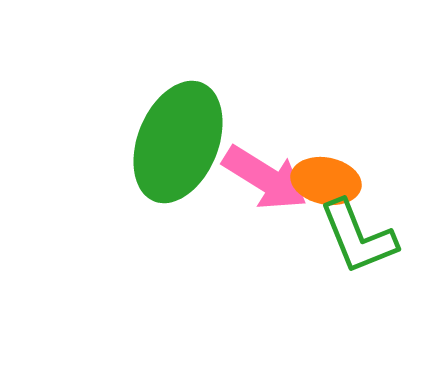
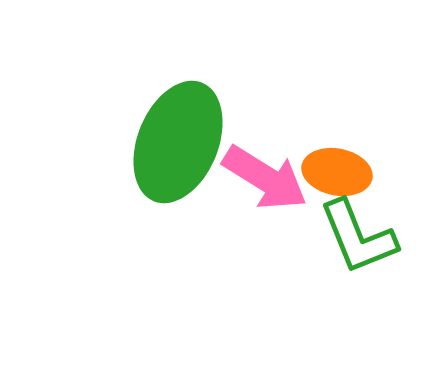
orange ellipse: moved 11 px right, 9 px up
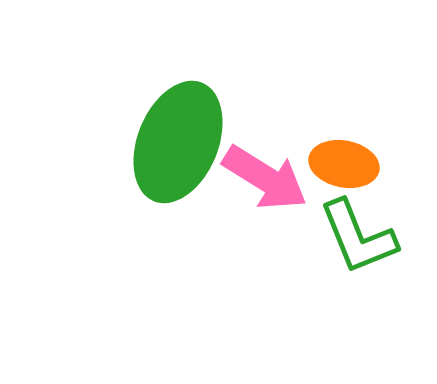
orange ellipse: moved 7 px right, 8 px up
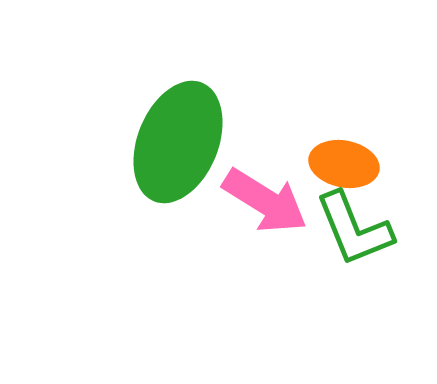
pink arrow: moved 23 px down
green L-shape: moved 4 px left, 8 px up
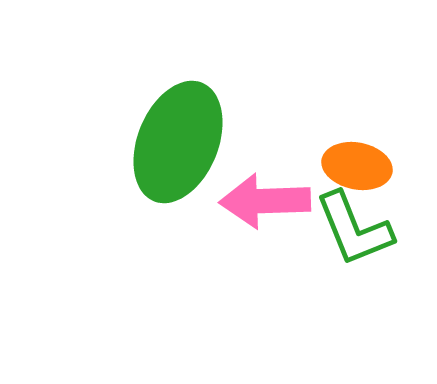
orange ellipse: moved 13 px right, 2 px down
pink arrow: rotated 146 degrees clockwise
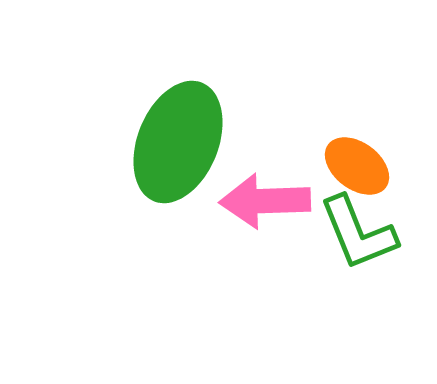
orange ellipse: rotated 26 degrees clockwise
green L-shape: moved 4 px right, 4 px down
